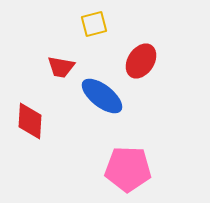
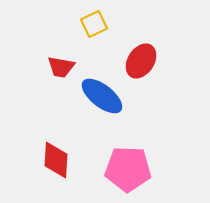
yellow square: rotated 12 degrees counterclockwise
red diamond: moved 26 px right, 39 px down
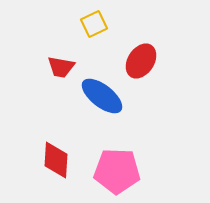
pink pentagon: moved 11 px left, 2 px down
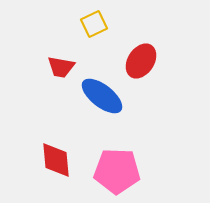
red diamond: rotated 9 degrees counterclockwise
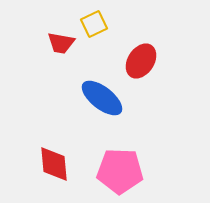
red trapezoid: moved 24 px up
blue ellipse: moved 2 px down
red diamond: moved 2 px left, 4 px down
pink pentagon: moved 3 px right
